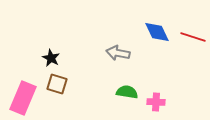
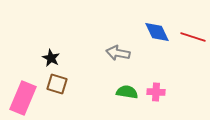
pink cross: moved 10 px up
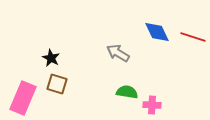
gray arrow: rotated 20 degrees clockwise
pink cross: moved 4 px left, 13 px down
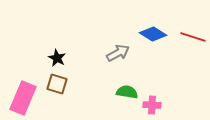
blue diamond: moved 4 px left, 2 px down; rotated 32 degrees counterclockwise
gray arrow: rotated 120 degrees clockwise
black star: moved 6 px right
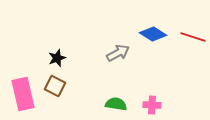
black star: rotated 24 degrees clockwise
brown square: moved 2 px left, 2 px down; rotated 10 degrees clockwise
green semicircle: moved 11 px left, 12 px down
pink rectangle: moved 4 px up; rotated 36 degrees counterclockwise
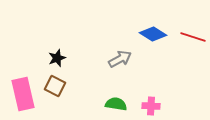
gray arrow: moved 2 px right, 6 px down
pink cross: moved 1 px left, 1 px down
